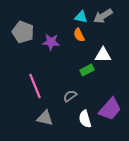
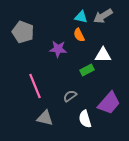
purple star: moved 7 px right, 7 px down
purple trapezoid: moved 1 px left, 6 px up
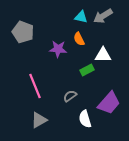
orange semicircle: moved 4 px down
gray triangle: moved 6 px left, 2 px down; rotated 42 degrees counterclockwise
